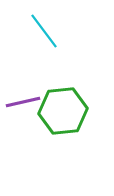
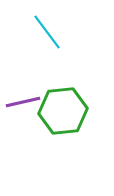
cyan line: moved 3 px right, 1 px down
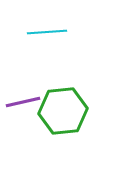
cyan line: rotated 57 degrees counterclockwise
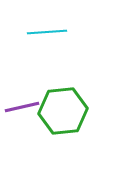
purple line: moved 1 px left, 5 px down
